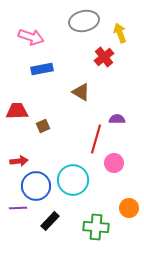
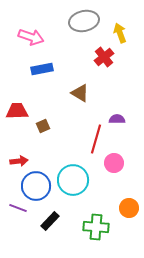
brown triangle: moved 1 px left, 1 px down
purple line: rotated 24 degrees clockwise
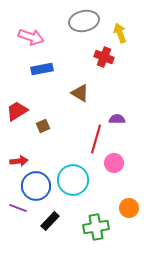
red cross: rotated 30 degrees counterclockwise
red trapezoid: rotated 30 degrees counterclockwise
green cross: rotated 15 degrees counterclockwise
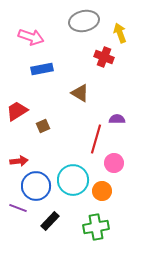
orange circle: moved 27 px left, 17 px up
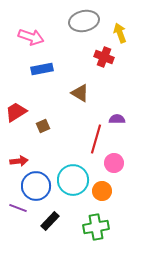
red trapezoid: moved 1 px left, 1 px down
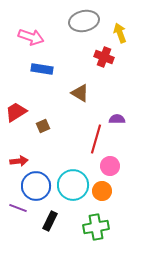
blue rectangle: rotated 20 degrees clockwise
pink circle: moved 4 px left, 3 px down
cyan circle: moved 5 px down
black rectangle: rotated 18 degrees counterclockwise
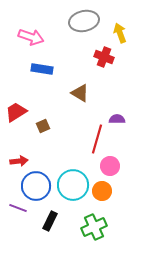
red line: moved 1 px right
green cross: moved 2 px left; rotated 15 degrees counterclockwise
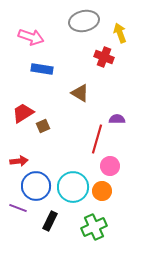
red trapezoid: moved 7 px right, 1 px down
cyan circle: moved 2 px down
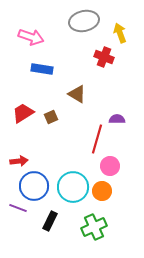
brown triangle: moved 3 px left, 1 px down
brown square: moved 8 px right, 9 px up
blue circle: moved 2 px left
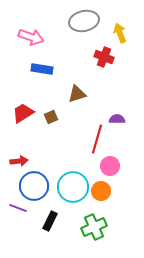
brown triangle: rotated 48 degrees counterclockwise
orange circle: moved 1 px left
